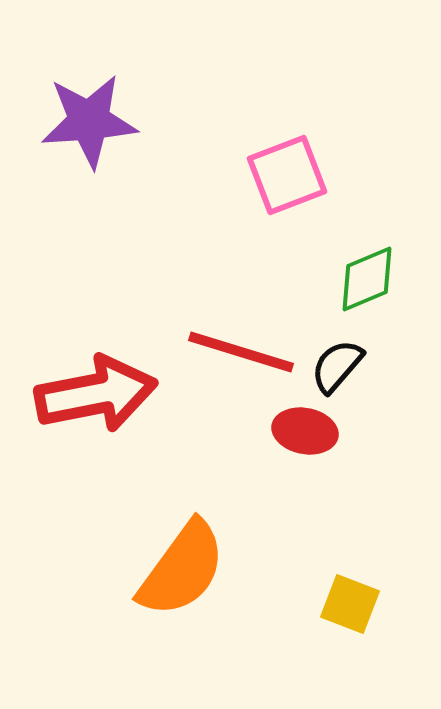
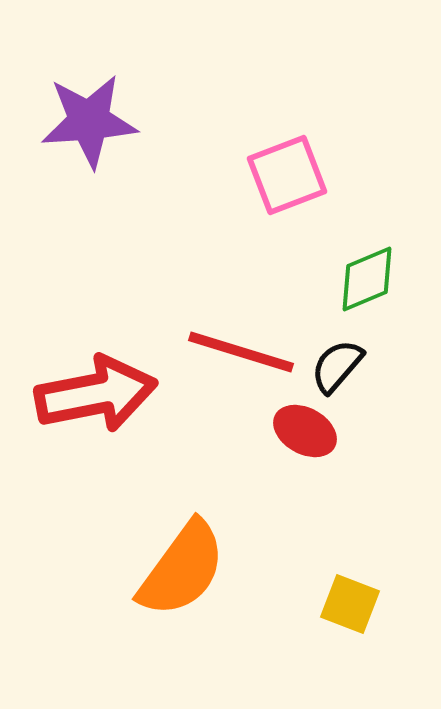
red ellipse: rotated 18 degrees clockwise
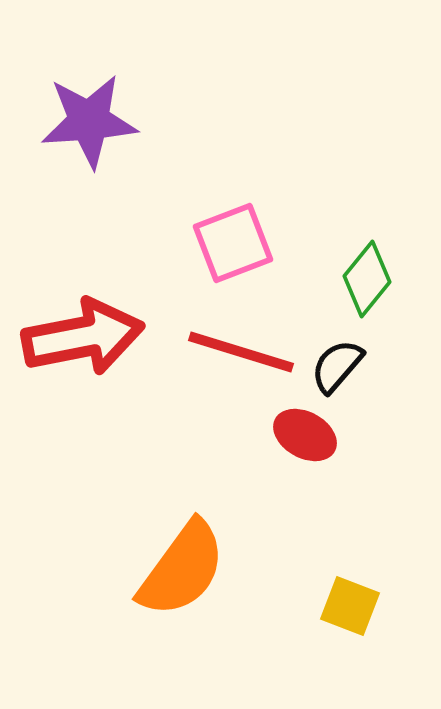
pink square: moved 54 px left, 68 px down
green diamond: rotated 28 degrees counterclockwise
red arrow: moved 13 px left, 57 px up
red ellipse: moved 4 px down
yellow square: moved 2 px down
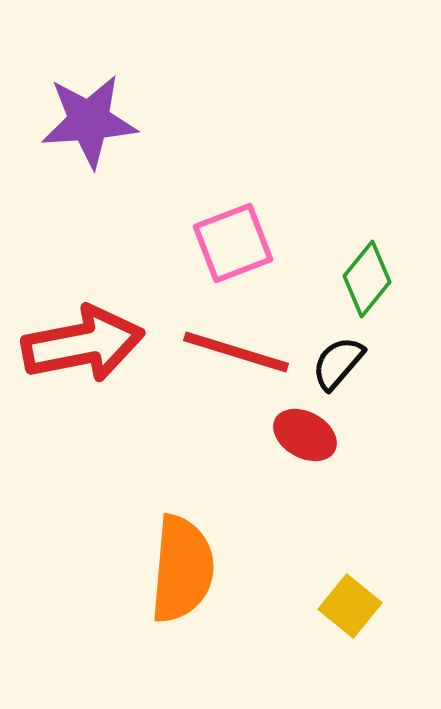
red arrow: moved 7 px down
red line: moved 5 px left
black semicircle: moved 1 px right, 3 px up
orange semicircle: rotated 31 degrees counterclockwise
yellow square: rotated 18 degrees clockwise
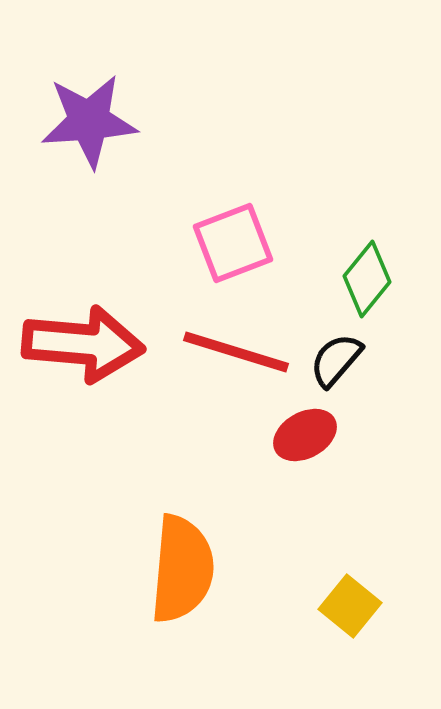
red arrow: rotated 16 degrees clockwise
black semicircle: moved 2 px left, 3 px up
red ellipse: rotated 58 degrees counterclockwise
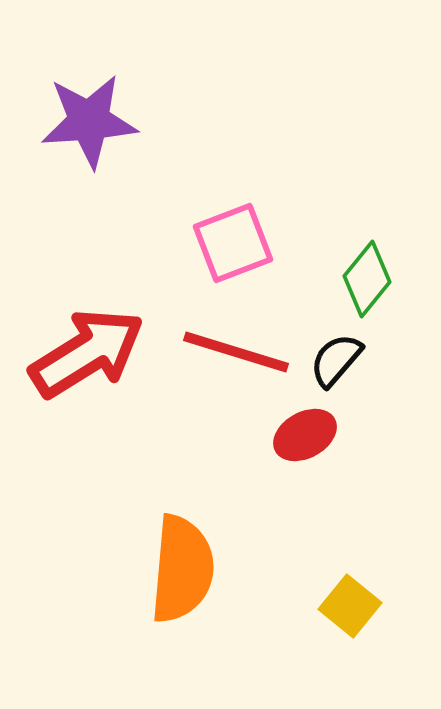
red arrow: moved 4 px right, 9 px down; rotated 37 degrees counterclockwise
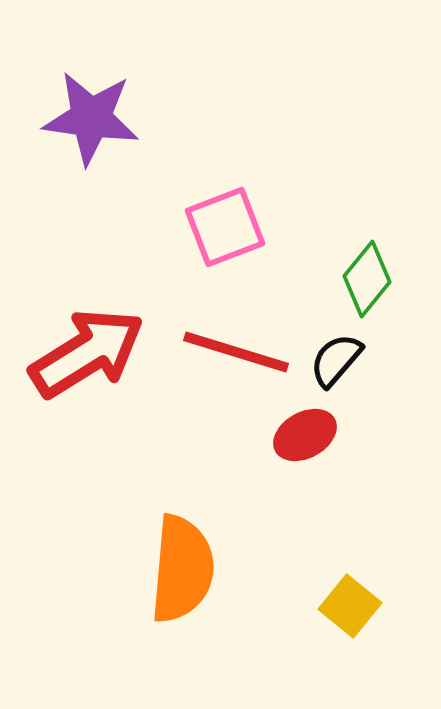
purple star: moved 2 px right, 3 px up; rotated 12 degrees clockwise
pink square: moved 8 px left, 16 px up
